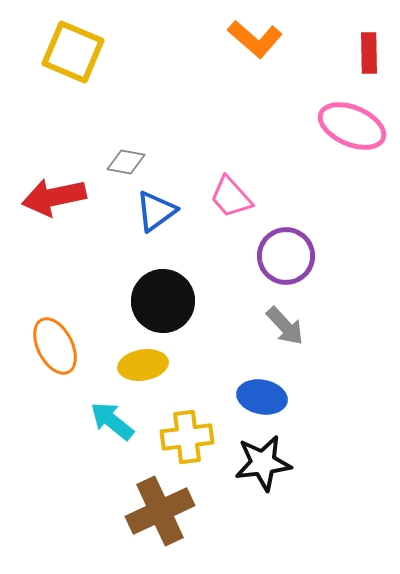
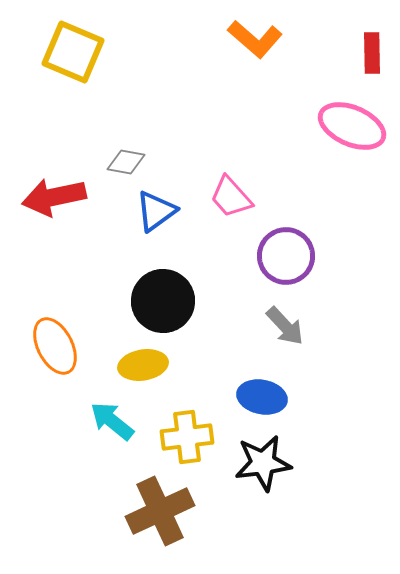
red rectangle: moved 3 px right
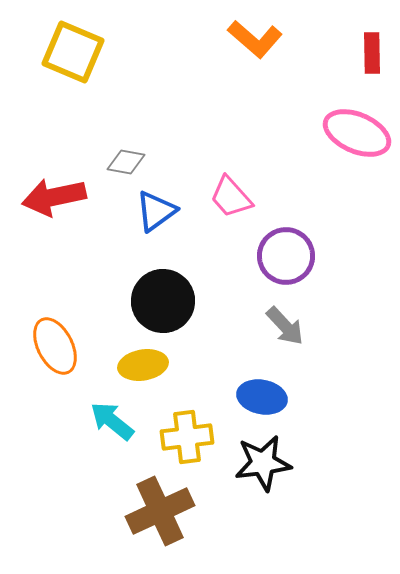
pink ellipse: moved 5 px right, 7 px down
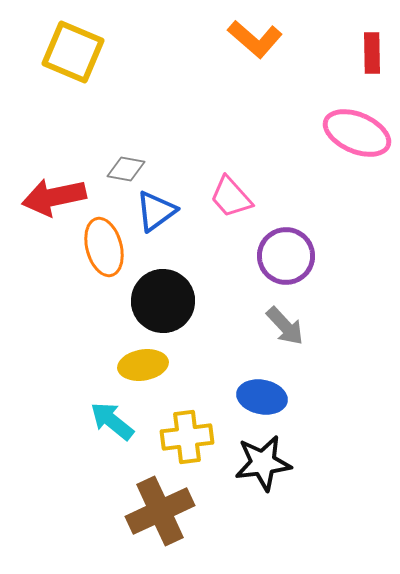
gray diamond: moved 7 px down
orange ellipse: moved 49 px right, 99 px up; rotated 12 degrees clockwise
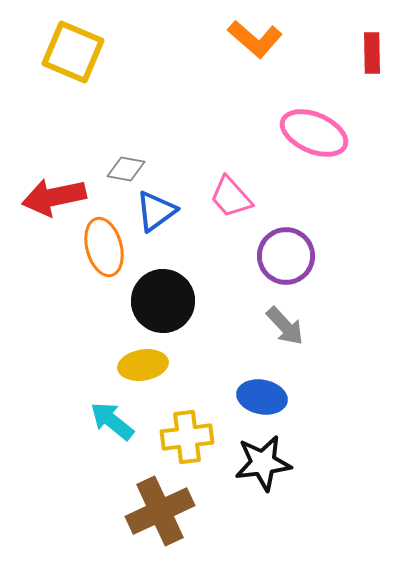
pink ellipse: moved 43 px left
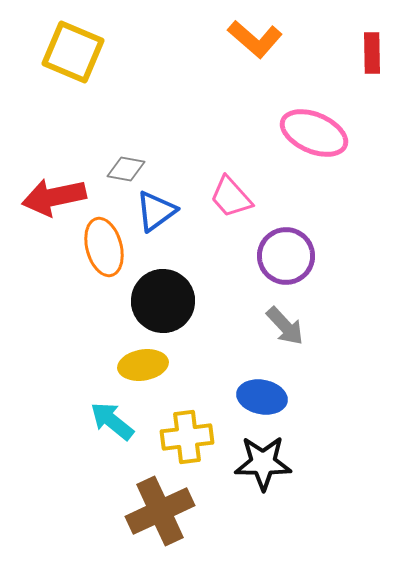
black star: rotated 8 degrees clockwise
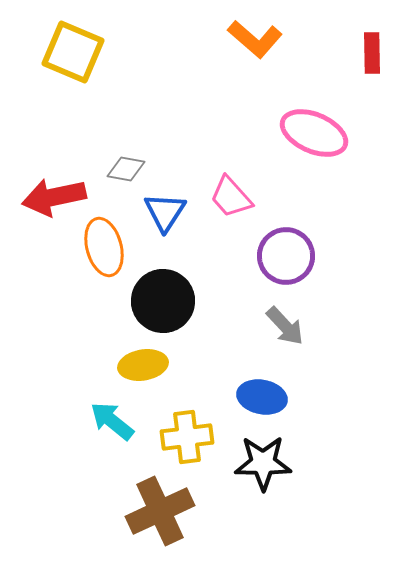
blue triangle: moved 9 px right, 1 px down; rotated 21 degrees counterclockwise
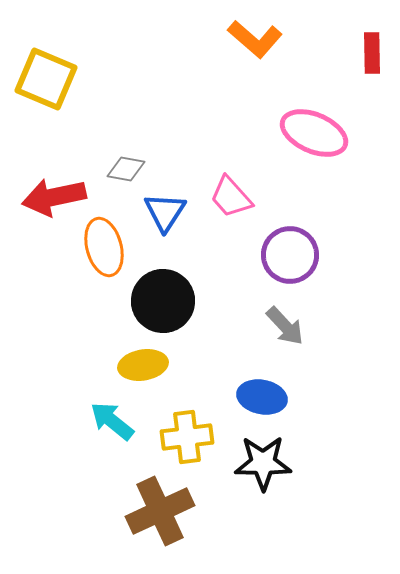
yellow square: moved 27 px left, 27 px down
purple circle: moved 4 px right, 1 px up
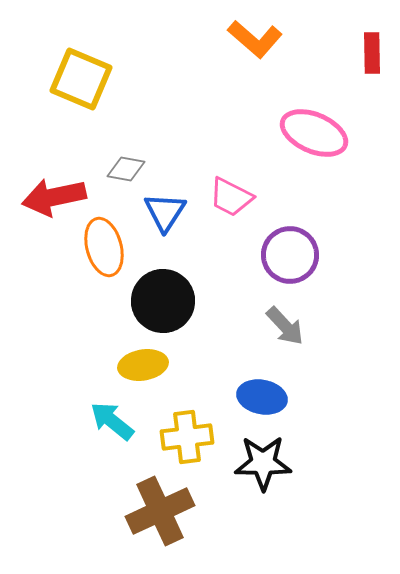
yellow square: moved 35 px right
pink trapezoid: rotated 21 degrees counterclockwise
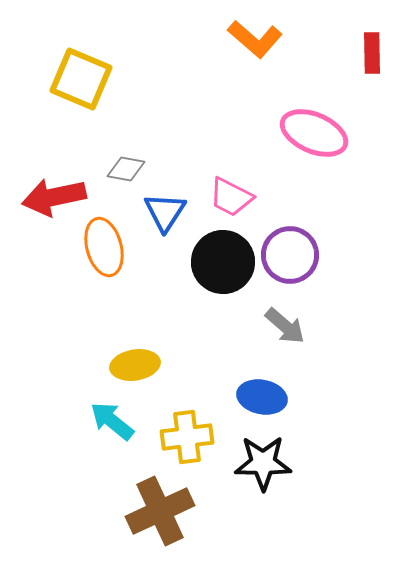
black circle: moved 60 px right, 39 px up
gray arrow: rotated 6 degrees counterclockwise
yellow ellipse: moved 8 px left
